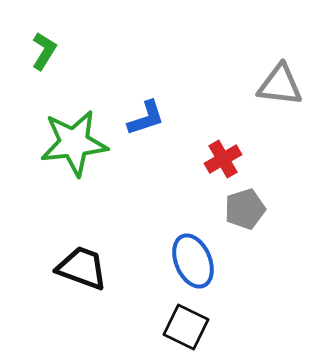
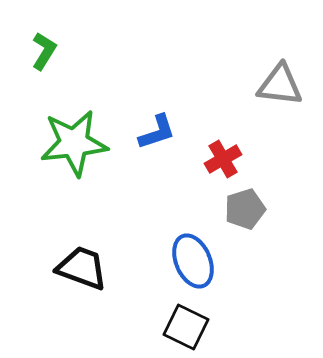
blue L-shape: moved 11 px right, 14 px down
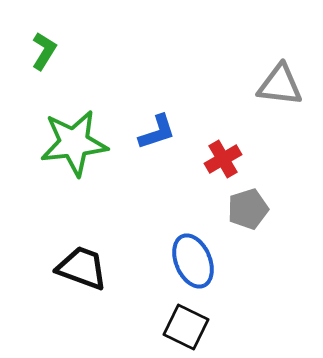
gray pentagon: moved 3 px right
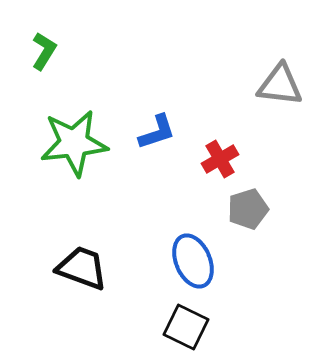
red cross: moved 3 px left
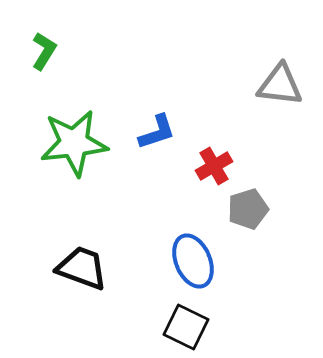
red cross: moved 6 px left, 7 px down
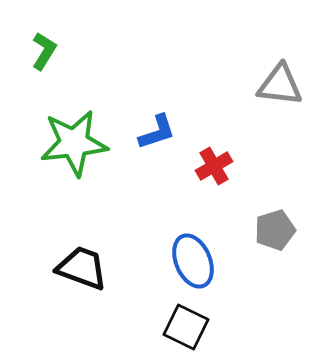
gray pentagon: moved 27 px right, 21 px down
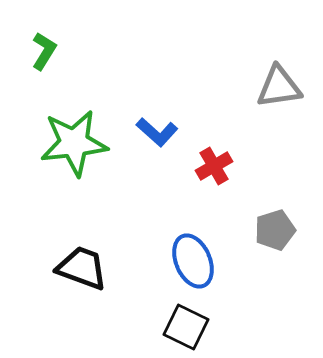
gray triangle: moved 1 px left, 2 px down; rotated 15 degrees counterclockwise
blue L-shape: rotated 60 degrees clockwise
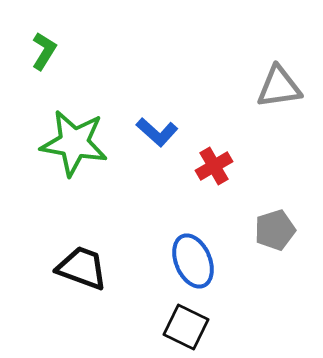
green star: rotated 16 degrees clockwise
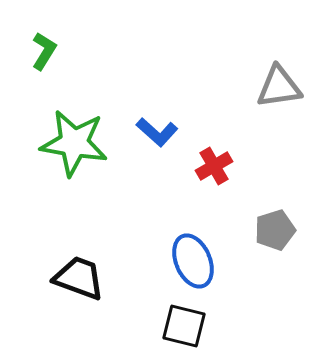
black trapezoid: moved 3 px left, 10 px down
black square: moved 2 px left, 1 px up; rotated 12 degrees counterclockwise
